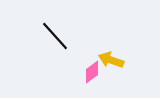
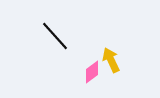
yellow arrow: rotated 45 degrees clockwise
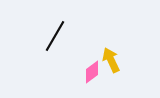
black line: rotated 72 degrees clockwise
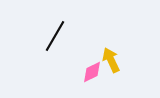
pink diamond: rotated 10 degrees clockwise
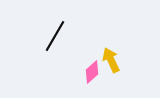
pink diamond: rotated 15 degrees counterclockwise
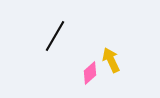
pink diamond: moved 2 px left, 1 px down
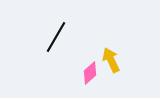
black line: moved 1 px right, 1 px down
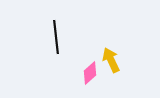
black line: rotated 36 degrees counterclockwise
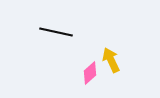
black line: moved 5 px up; rotated 72 degrees counterclockwise
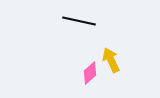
black line: moved 23 px right, 11 px up
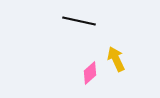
yellow arrow: moved 5 px right, 1 px up
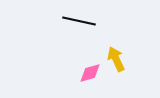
pink diamond: rotated 25 degrees clockwise
